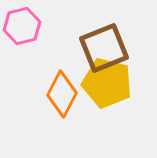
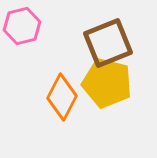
brown square: moved 4 px right, 5 px up
orange diamond: moved 3 px down
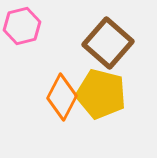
brown square: rotated 27 degrees counterclockwise
yellow pentagon: moved 6 px left, 11 px down
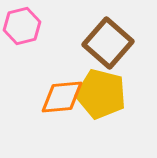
orange diamond: rotated 57 degrees clockwise
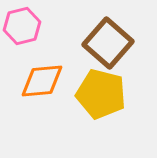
orange diamond: moved 20 px left, 16 px up
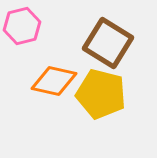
brown square: rotated 9 degrees counterclockwise
orange diamond: moved 12 px right; rotated 18 degrees clockwise
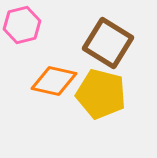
pink hexagon: moved 1 px up
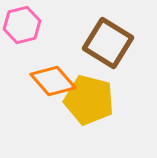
orange diamond: moved 1 px left; rotated 36 degrees clockwise
yellow pentagon: moved 12 px left, 6 px down
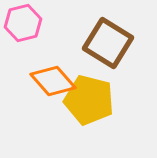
pink hexagon: moved 1 px right, 2 px up
